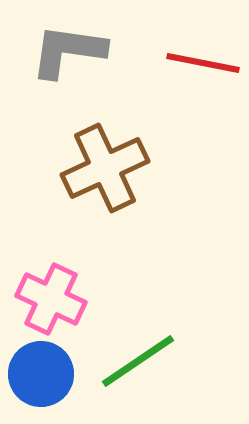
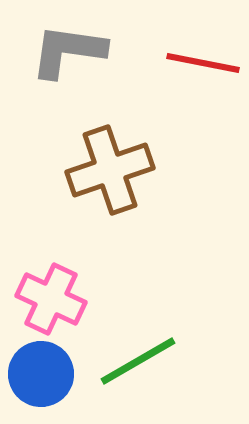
brown cross: moved 5 px right, 2 px down; rotated 6 degrees clockwise
green line: rotated 4 degrees clockwise
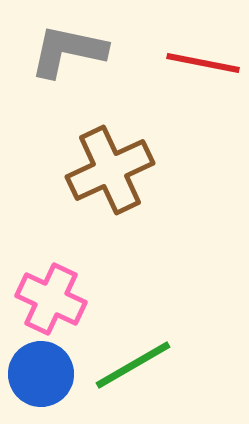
gray L-shape: rotated 4 degrees clockwise
brown cross: rotated 6 degrees counterclockwise
green line: moved 5 px left, 4 px down
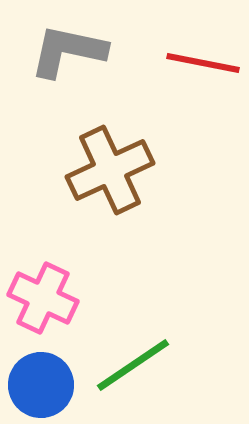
pink cross: moved 8 px left, 1 px up
green line: rotated 4 degrees counterclockwise
blue circle: moved 11 px down
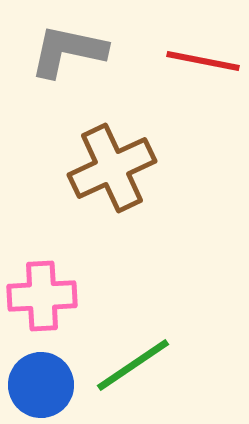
red line: moved 2 px up
brown cross: moved 2 px right, 2 px up
pink cross: moved 1 px left, 2 px up; rotated 28 degrees counterclockwise
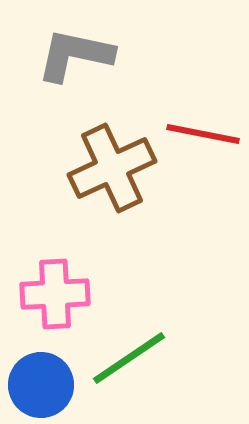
gray L-shape: moved 7 px right, 4 px down
red line: moved 73 px down
pink cross: moved 13 px right, 2 px up
green line: moved 4 px left, 7 px up
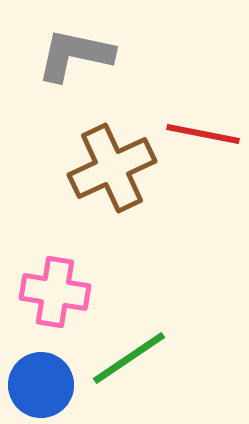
pink cross: moved 2 px up; rotated 12 degrees clockwise
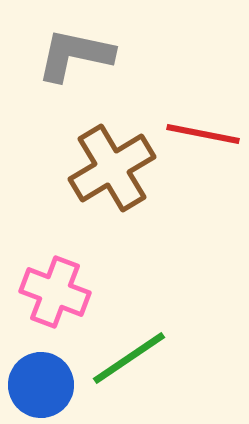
brown cross: rotated 6 degrees counterclockwise
pink cross: rotated 12 degrees clockwise
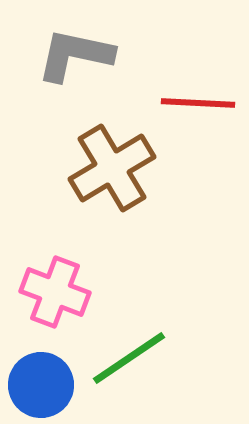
red line: moved 5 px left, 31 px up; rotated 8 degrees counterclockwise
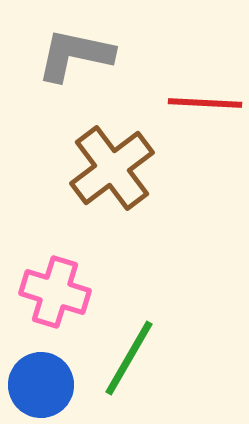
red line: moved 7 px right
brown cross: rotated 6 degrees counterclockwise
pink cross: rotated 4 degrees counterclockwise
green line: rotated 26 degrees counterclockwise
